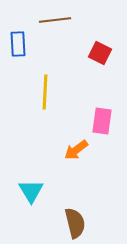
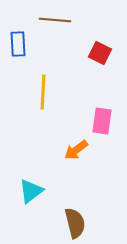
brown line: rotated 12 degrees clockwise
yellow line: moved 2 px left
cyan triangle: rotated 24 degrees clockwise
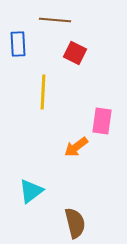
red square: moved 25 px left
orange arrow: moved 3 px up
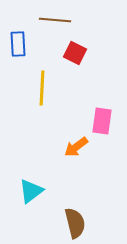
yellow line: moved 1 px left, 4 px up
